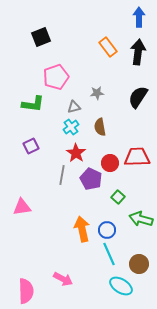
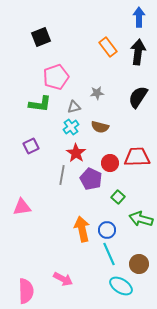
green L-shape: moved 7 px right
brown semicircle: rotated 66 degrees counterclockwise
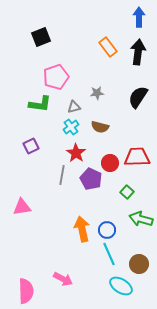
green square: moved 9 px right, 5 px up
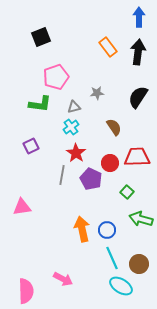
brown semicircle: moved 14 px right; rotated 138 degrees counterclockwise
cyan line: moved 3 px right, 4 px down
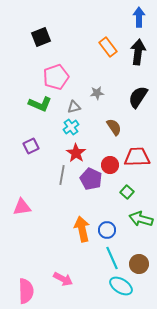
green L-shape: rotated 15 degrees clockwise
red circle: moved 2 px down
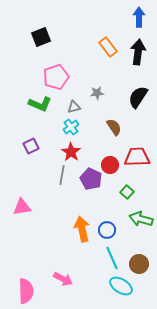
red star: moved 5 px left, 1 px up
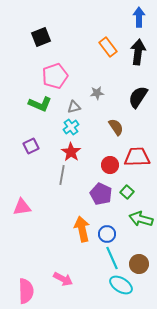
pink pentagon: moved 1 px left, 1 px up
brown semicircle: moved 2 px right
purple pentagon: moved 10 px right, 15 px down
blue circle: moved 4 px down
cyan ellipse: moved 1 px up
